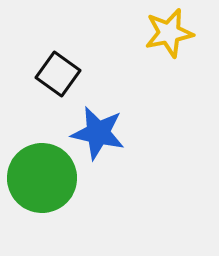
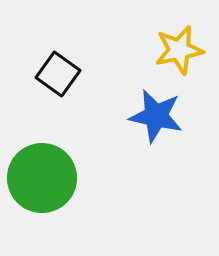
yellow star: moved 10 px right, 17 px down
blue star: moved 58 px right, 17 px up
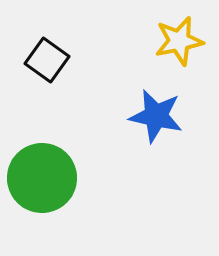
yellow star: moved 9 px up
black square: moved 11 px left, 14 px up
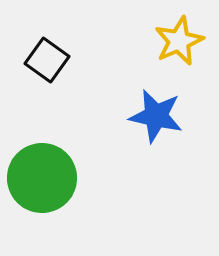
yellow star: rotated 12 degrees counterclockwise
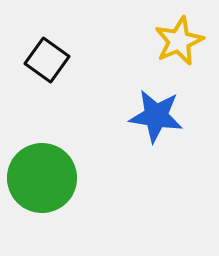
blue star: rotated 4 degrees counterclockwise
